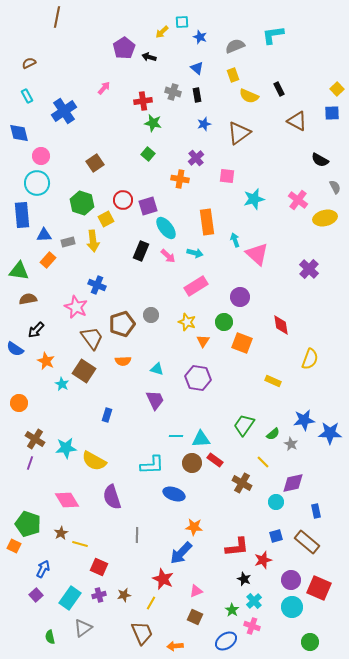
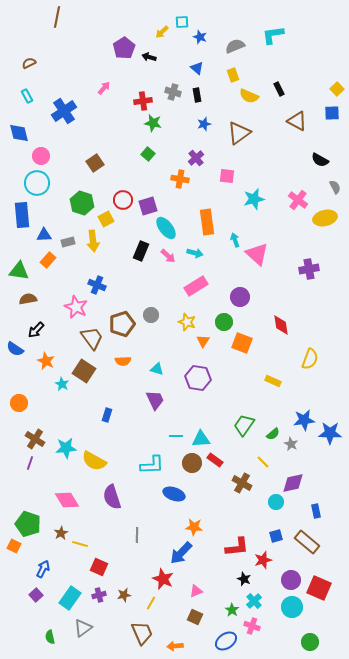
purple cross at (309, 269): rotated 36 degrees clockwise
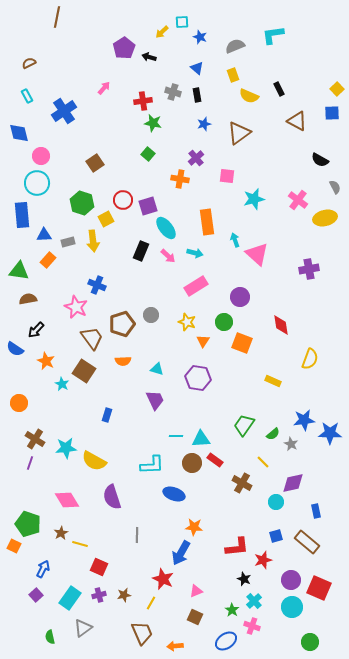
blue arrow at (181, 553): rotated 15 degrees counterclockwise
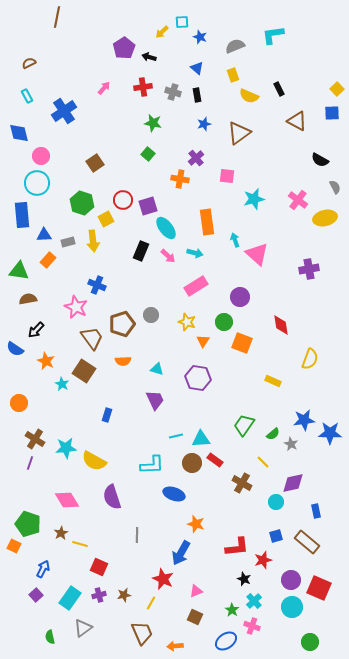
red cross at (143, 101): moved 14 px up
cyan line at (176, 436): rotated 16 degrees counterclockwise
orange star at (194, 527): moved 2 px right, 3 px up; rotated 12 degrees clockwise
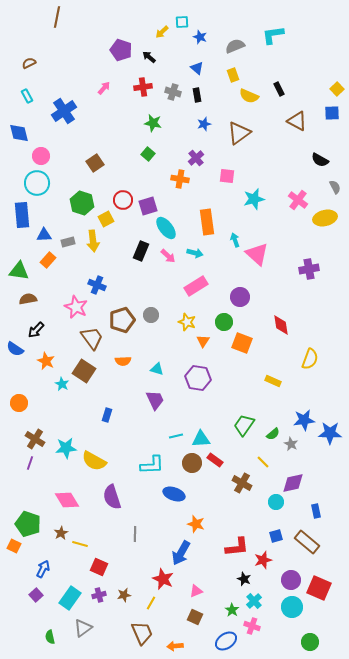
purple pentagon at (124, 48): moved 3 px left, 2 px down; rotated 20 degrees counterclockwise
black arrow at (149, 57): rotated 24 degrees clockwise
brown pentagon at (122, 324): moved 4 px up
gray line at (137, 535): moved 2 px left, 1 px up
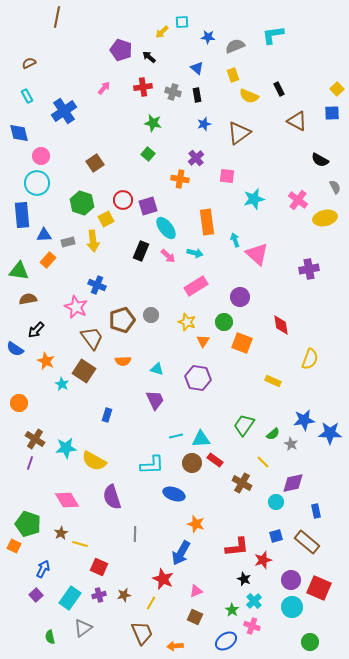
blue star at (200, 37): moved 8 px right; rotated 16 degrees counterclockwise
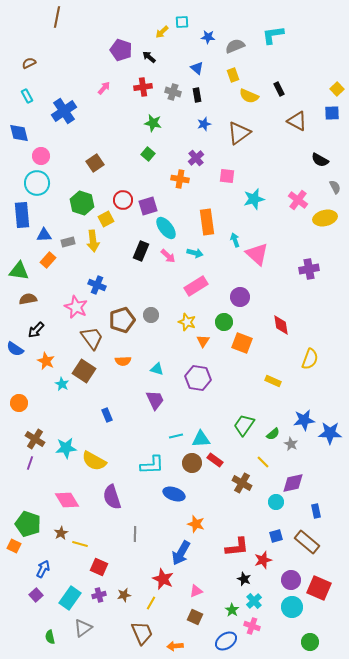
blue rectangle at (107, 415): rotated 40 degrees counterclockwise
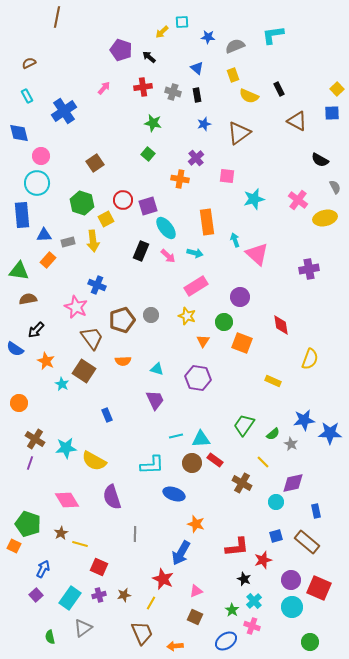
yellow star at (187, 322): moved 6 px up
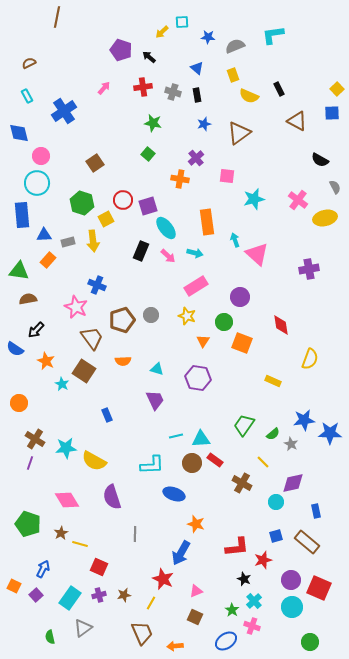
orange square at (14, 546): moved 40 px down
